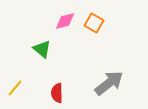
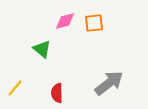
orange square: rotated 36 degrees counterclockwise
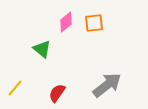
pink diamond: moved 1 px right, 1 px down; rotated 25 degrees counterclockwise
gray arrow: moved 2 px left, 2 px down
red semicircle: rotated 36 degrees clockwise
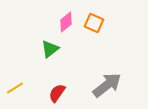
orange square: rotated 30 degrees clockwise
green triangle: moved 8 px right; rotated 42 degrees clockwise
yellow line: rotated 18 degrees clockwise
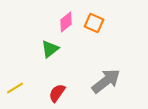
gray arrow: moved 1 px left, 4 px up
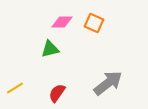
pink diamond: moved 4 px left; rotated 40 degrees clockwise
green triangle: rotated 24 degrees clockwise
gray arrow: moved 2 px right, 2 px down
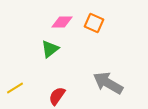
green triangle: rotated 24 degrees counterclockwise
gray arrow: rotated 112 degrees counterclockwise
red semicircle: moved 3 px down
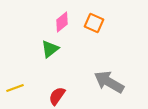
pink diamond: rotated 40 degrees counterclockwise
gray arrow: moved 1 px right, 1 px up
yellow line: rotated 12 degrees clockwise
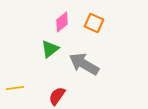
gray arrow: moved 25 px left, 18 px up
yellow line: rotated 12 degrees clockwise
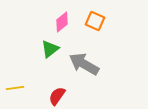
orange square: moved 1 px right, 2 px up
